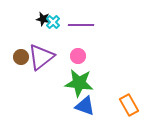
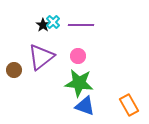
black star: moved 6 px down; rotated 24 degrees clockwise
brown circle: moved 7 px left, 13 px down
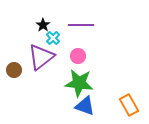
cyan cross: moved 16 px down
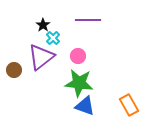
purple line: moved 7 px right, 5 px up
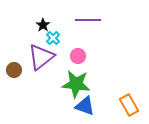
green star: moved 3 px left, 1 px down
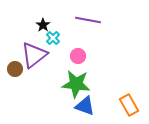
purple line: rotated 10 degrees clockwise
purple triangle: moved 7 px left, 2 px up
brown circle: moved 1 px right, 1 px up
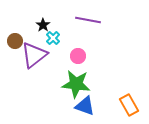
brown circle: moved 28 px up
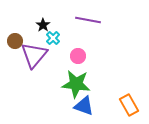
purple triangle: rotated 12 degrees counterclockwise
blue triangle: moved 1 px left
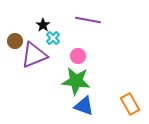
purple triangle: rotated 28 degrees clockwise
green star: moved 3 px up
orange rectangle: moved 1 px right, 1 px up
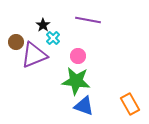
brown circle: moved 1 px right, 1 px down
